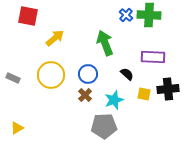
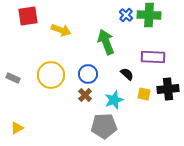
red square: rotated 20 degrees counterclockwise
yellow arrow: moved 6 px right, 8 px up; rotated 60 degrees clockwise
green arrow: moved 1 px right, 1 px up
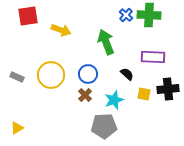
gray rectangle: moved 4 px right, 1 px up
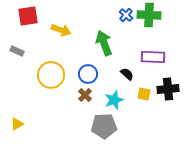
green arrow: moved 2 px left, 1 px down
gray rectangle: moved 26 px up
yellow triangle: moved 4 px up
